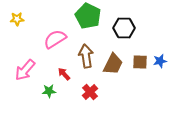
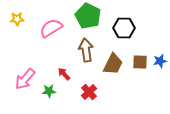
pink semicircle: moved 4 px left, 11 px up
brown arrow: moved 6 px up
pink arrow: moved 9 px down
red cross: moved 1 px left
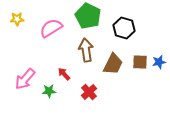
black hexagon: rotated 15 degrees clockwise
blue star: moved 1 px left, 1 px down
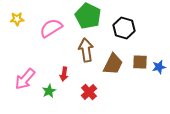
blue star: moved 5 px down
red arrow: rotated 128 degrees counterclockwise
green star: rotated 24 degrees counterclockwise
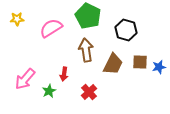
black hexagon: moved 2 px right, 2 px down
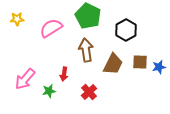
black hexagon: rotated 15 degrees clockwise
green star: rotated 16 degrees clockwise
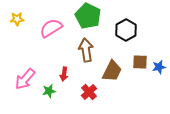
brown trapezoid: moved 1 px left, 7 px down
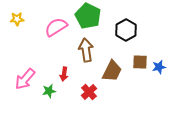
pink semicircle: moved 5 px right, 1 px up
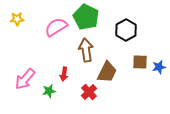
green pentagon: moved 2 px left, 1 px down
brown trapezoid: moved 5 px left, 1 px down
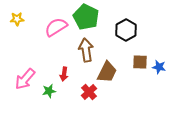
blue star: rotated 24 degrees clockwise
